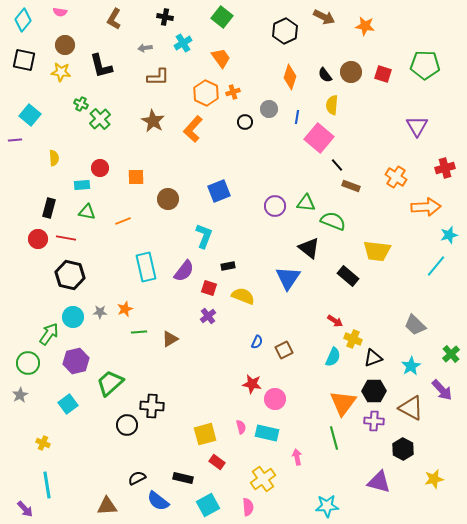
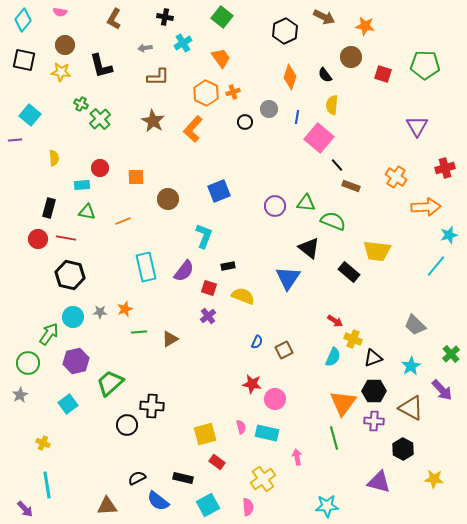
brown circle at (351, 72): moved 15 px up
black rectangle at (348, 276): moved 1 px right, 4 px up
yellow star at (434, 479): rotated 18 degrees clockwise
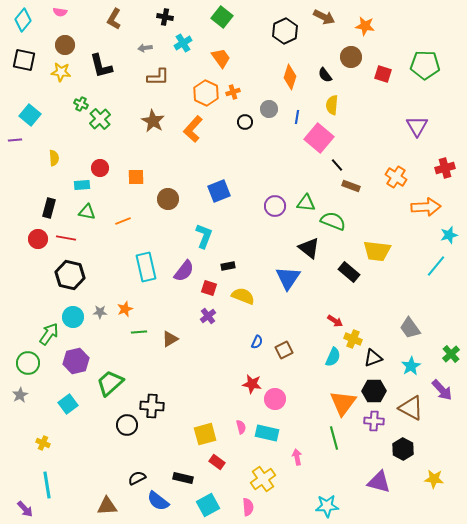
gray trapezoid at (415, 325): moved 5 px left, 3 px down; rotated 10 degrees clockwise
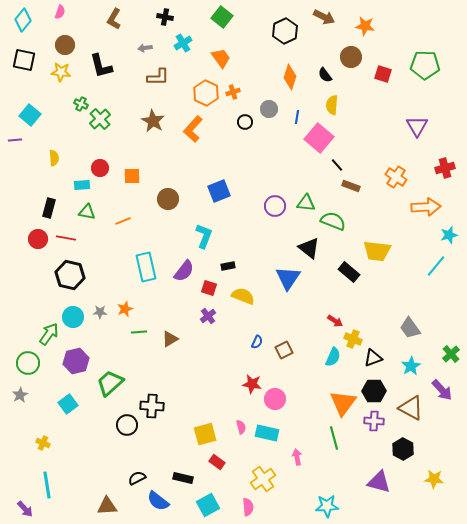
pink semicircle at (60, 12): rotated 80 degrees counterclockwise
orange square at (136, 177): moved 4 px left, 1 px up
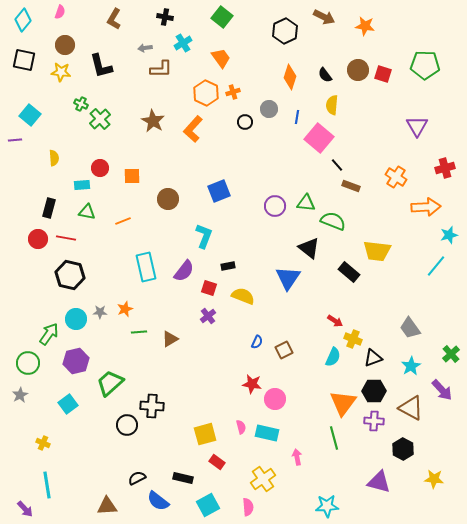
brown circle at (351, 57): moved 7 px right, 13 px down
brown L-shape at (158, 77): moved 3 px right, 8 px up
cyan circle at (73, 317): moved 3 px right, 2 px down
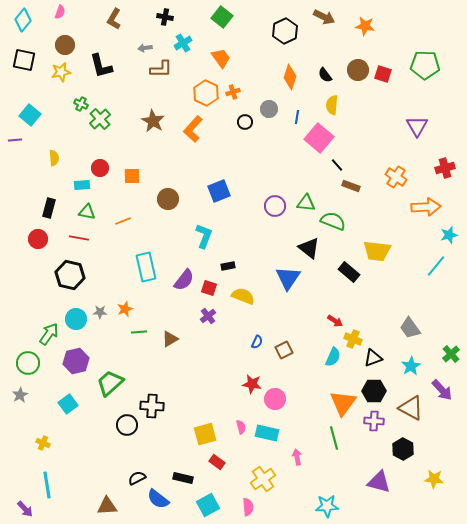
yellow star at (61, 72): rotated 18 degrees counterclockwise
red line at (66, 238): moved 13 px right
purple semicircle at (184, 271): moved 9 px down
blue semicircle at (158, 501): moved 2 px up
